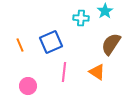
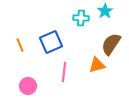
orange triangle: moved 7 px up; rotated 48 degrees counterclockwise
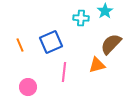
brown semicircle: rotated 10 degrees clockwise
pink circle: moved 1 px down
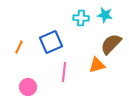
cyan star: moved 4 px down; rotated 28 degrees counterclockwise
orange line: moved 1 px left, 2 px down; rotated 48 degrees clockwise
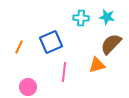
cyan star: moved 2 px right, 2 px down
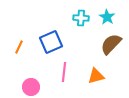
cyan star: rotated 21 degrees clockwise
orange triangle: moved 1 px left, 11 px down
pink circle: moved 3 px right
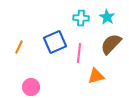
blue square: moved 4 px right
pink line: moved 15 px right, 19 px up
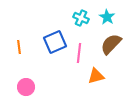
cyan cross: rotated 21 degrees clockwise
orange line: rotated 32 degrees counterclockwise
pink circle: moved 5 px left
